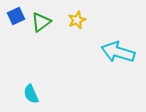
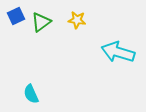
yellow star: rotated 30 degrees clockwise
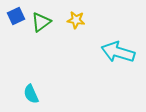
yellow star: moved 1 px left
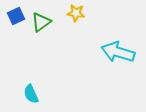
yellow star: moved 7 px up
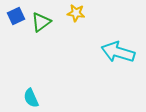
cyan semicircle: moved 4 px down
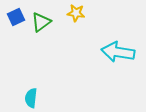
blue square: moved 1 px down
cyan arrow: rotated 8 degrees counterclockwise
cyan semicircle: rotated 30 degrees clockwise
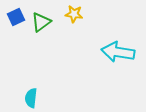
yellow star: moved 2 px left, 1 px down
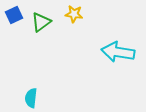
blue square: moved 2 px left, 2 px up
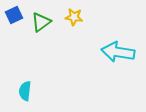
yellow star: moved 3 px down
cyan semicircle: moved 6 px left, 7 px up
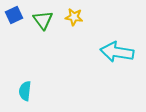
green triangle: moved 2 px right, 2 px up; rotated 30 degrees counterclockwise
cyan arrow: moved 1 px left
